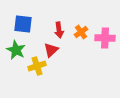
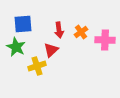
blue square: rotated 12 degrees counterclockwise
pink cross: moved 2 px down
green star: moved 3 px up
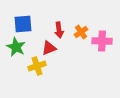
pink cross: moved 3 px left, 1 px down
red triangle: moved 2 px left, 2 px up; rotated 21 degrees clockwise
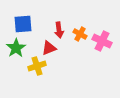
orange cross: moved 1 px left, 2 px down; rotated 24 degrees counterclockwise
pink cross: rotated 24 degrees clockwise
green star: moved 1 px down; rotated 12 degrees clockwise
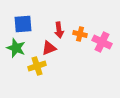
orange cross: rotated 16 degrees counterclockwise
pink cross: moved 1 px down
green star: rotated 18 degrees counterclockwise
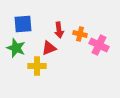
pink cross: moved 3 px left, 3 px down
yellow cross: rotated 18 degrees clockwise
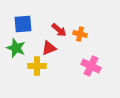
red arrow: rotated 42 degrees counterclockwise
pink cross: moved 8 px left, 21 px down
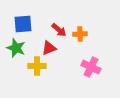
orange cross: rotated 16 degrees counterclockwise
pink cross: moved 1 px down
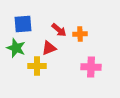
pink cross: rotated 24 degrees counterclockwise
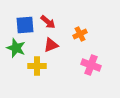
blue square: moved 2 px right, 1 px down
red arrow: moved 11 px left, 8 px up
orange cross: rotated 24 degrees counterclockwise
red triangle: moved 2 px right, 3 px up
pink cross: moved 2 px up; rotated 18 degrees clockwise
